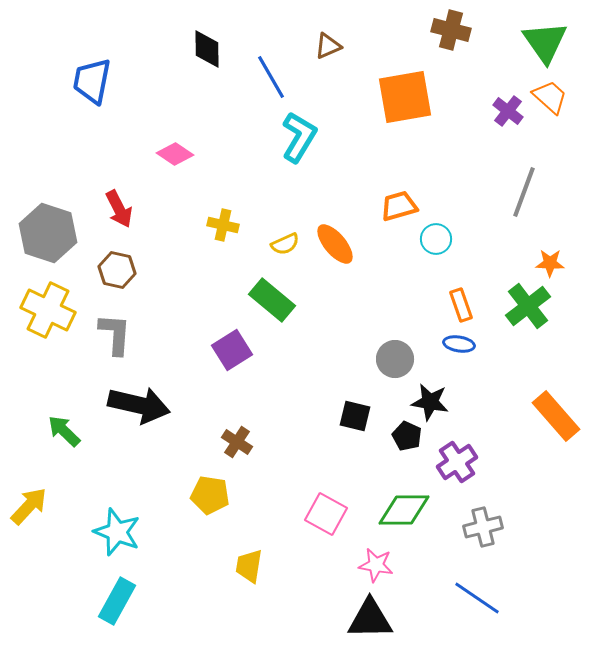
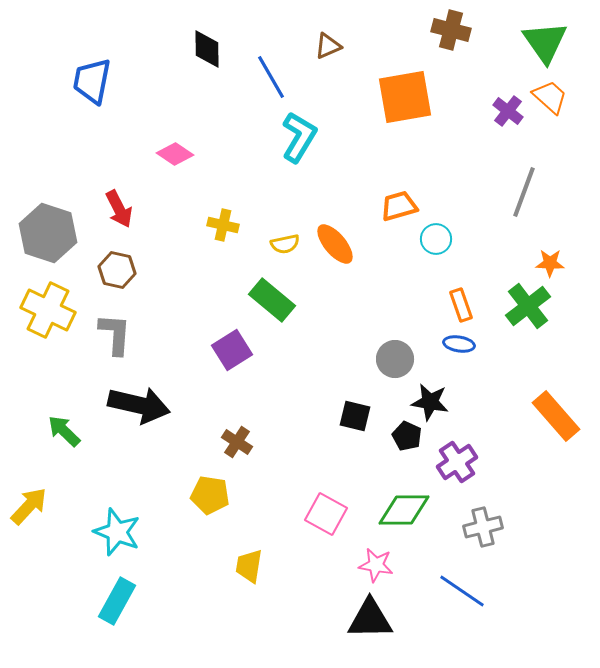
yellow semicircle at (285, 244): rotated 12 degrees clockwise
blue line at (477, 598): moved 15 px left, 7 px up
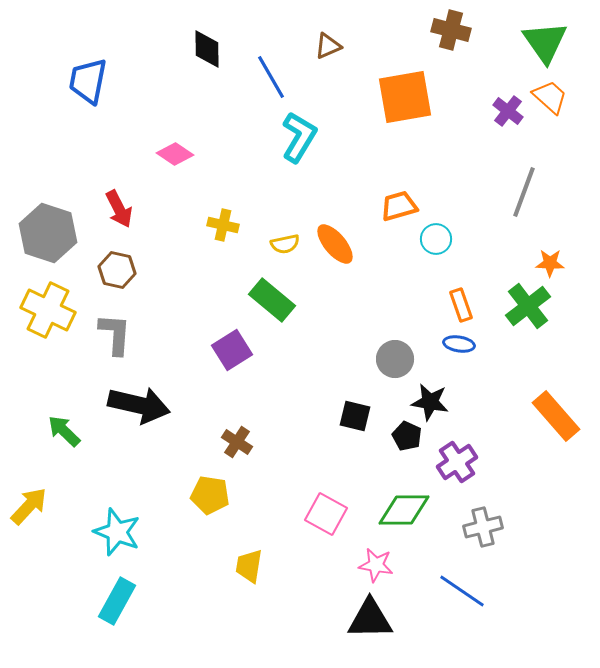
blue trapezoid at (92, 81): moved 4 px left
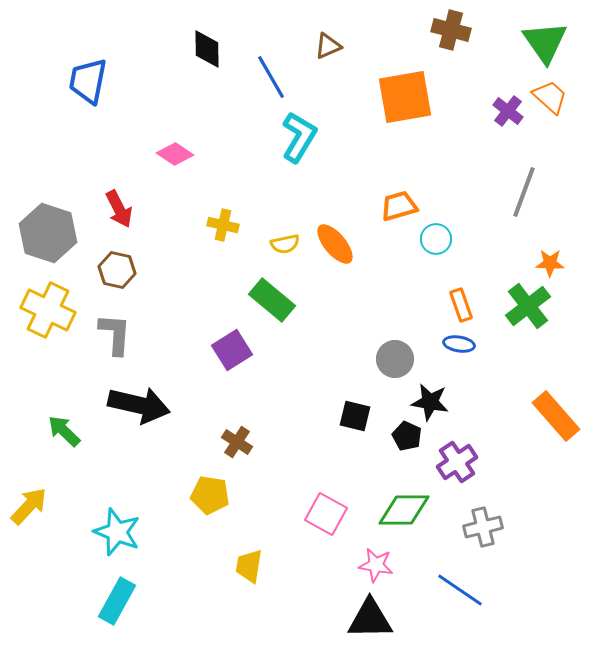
blue line at (462, 591): moved 2 px left, 1 px up
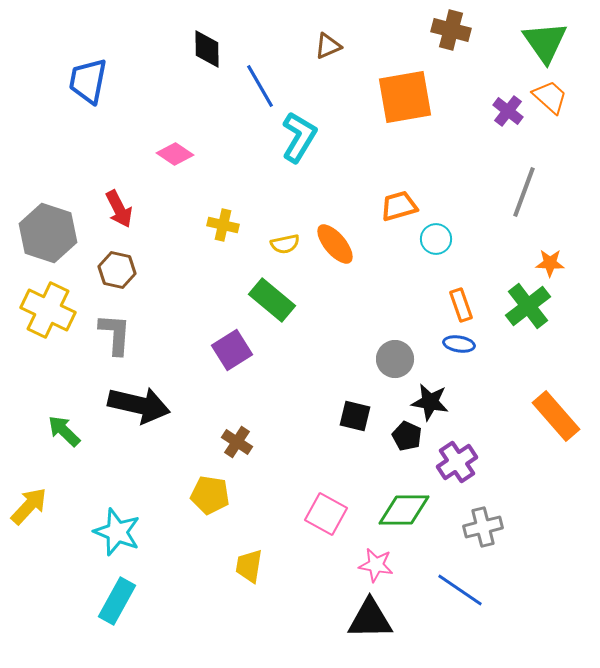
blue line at (271, 77): moved 11 px left, 9 px down
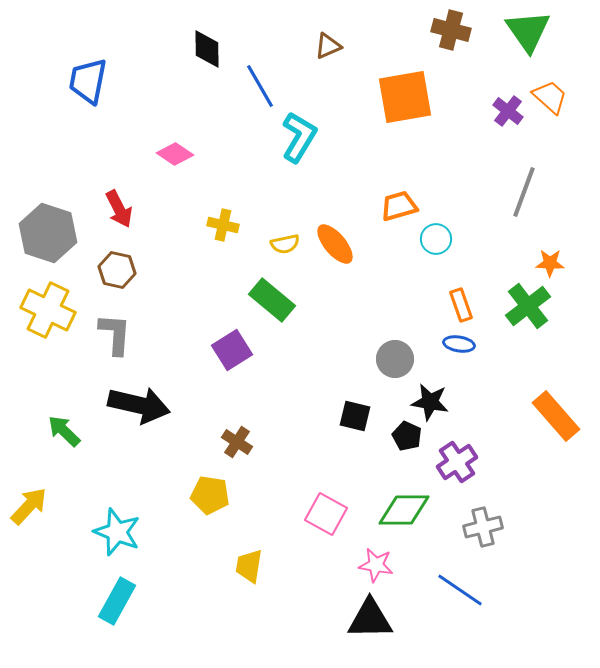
green triangle at (545, 42): moved 17 px left, 11 px up
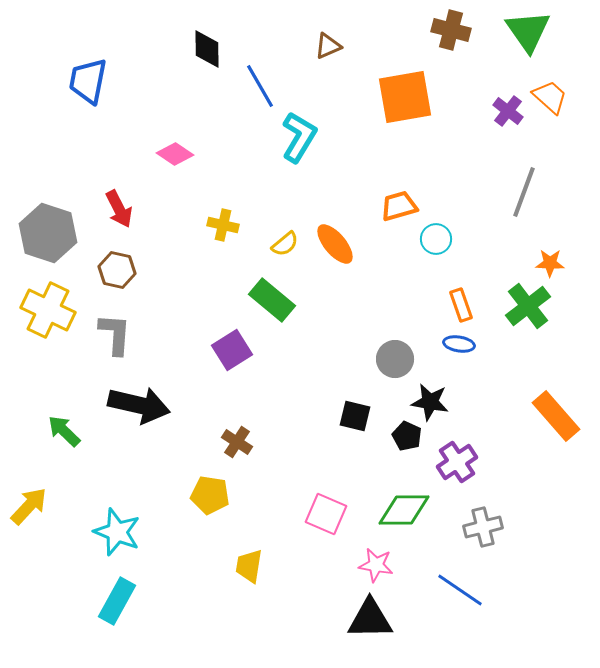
yellow semicircle at (285, 244): rotated 28 degrees counterclockwise
pink square at (326, 514): rotated 6 degrees counterclockwise
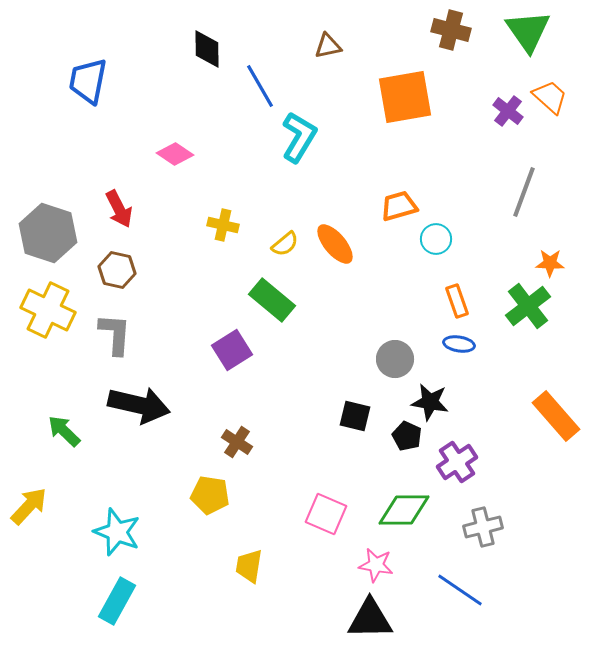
brown triangle at (328, 46): rotated 12 degrees clockwise
orange rectangle at (461, 305): moved 4 px left, 4 px up
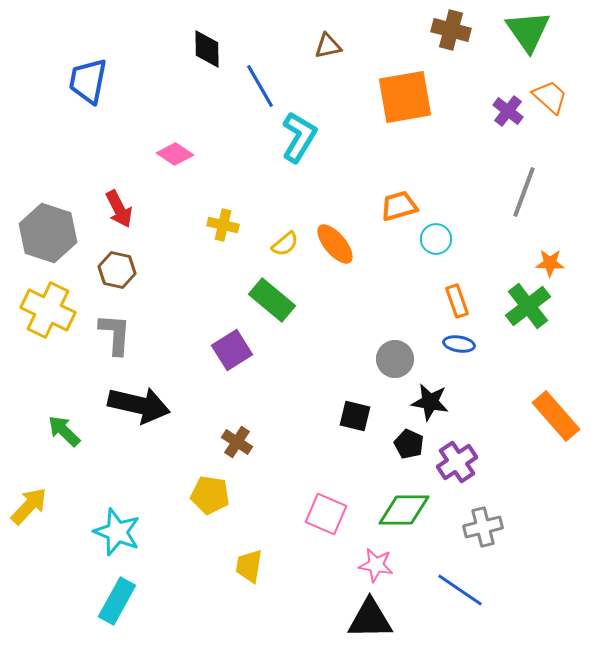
black pentagon at (407, 436): moved 2 px right, 8 px down
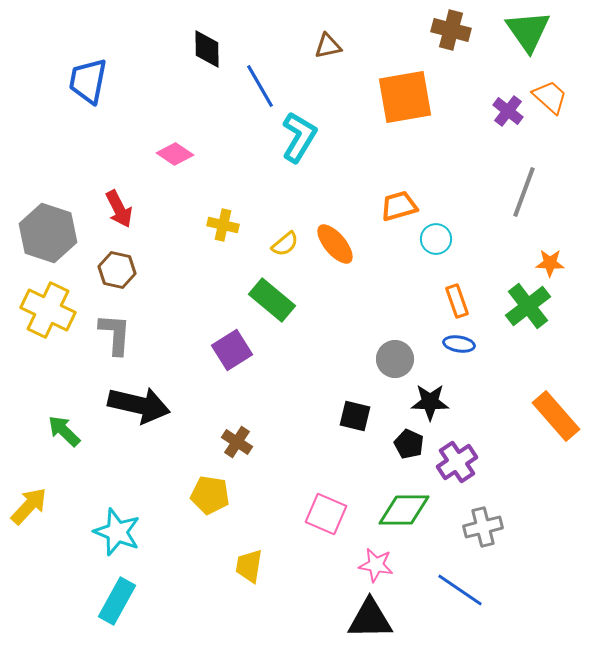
black star at (430, 402): rotated 9 degrees counterclockwise
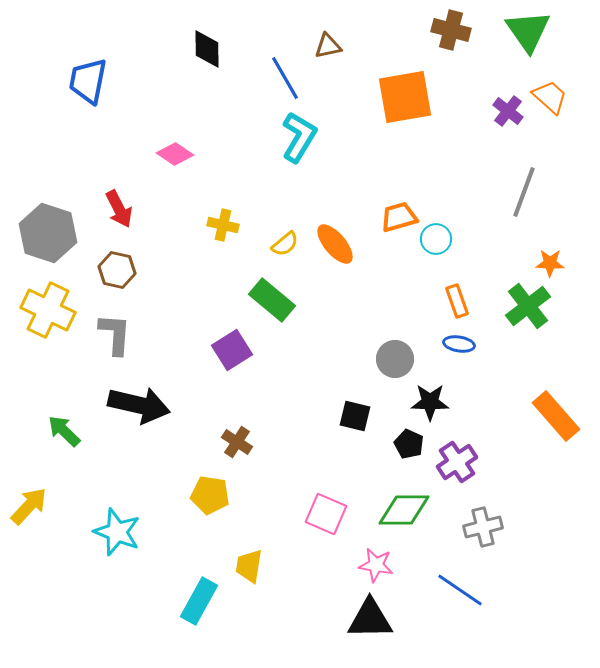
blue line at (260, 86): moved 25 px right, 8 px up
orange trapezoid at (399, 206): moved 11 px down
cyan rectangle at (117, 601): moved 82 px right
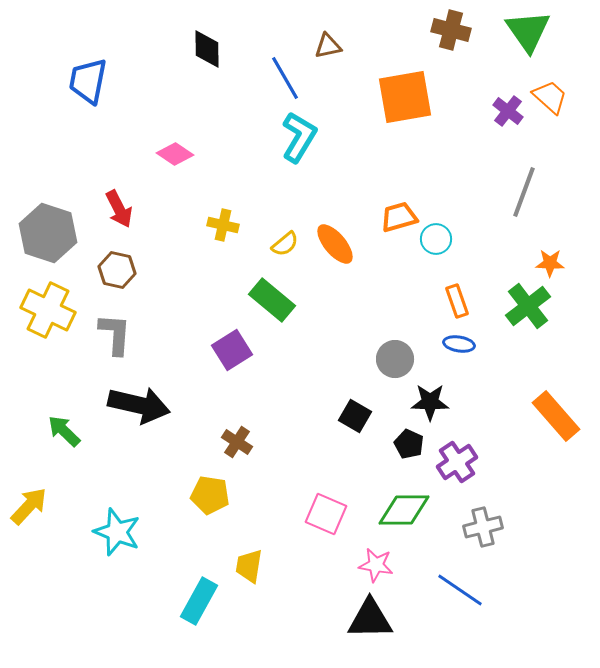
black square at (355, 416): rotated 16 degrees clockwise
